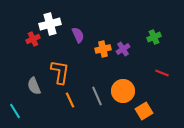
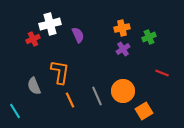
green cross: moved 5 px left
orange cross: moved 19 px right, 21 px up
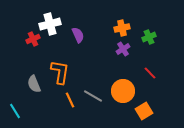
red line: moved 12 px left; rotated 24 degrees clockwise
gray semicircle: moved 2 px up
gray line: moved 4 px left; rotated 36 degrees counterclockwise
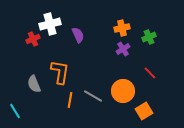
orange line: rotated 35 degrees clockwise
